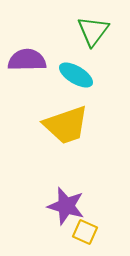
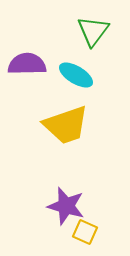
purple semicircle: moved 4 px down
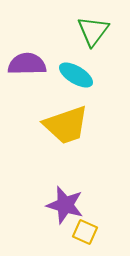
purple star: moved 1 px left, 1 px up
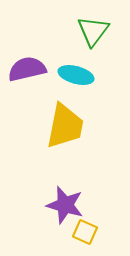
purple semicircle: moved 5 px down; rotated 12 degrees counterclockwise
cyan ellipse: rotated 16 degrees counterclockwise
yellow trapezoid: moved 1 px left, 1 px down; rotated 60 degrees counterclockwise
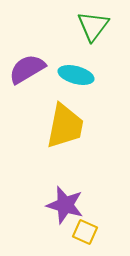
green triangle: moved 5 px up
purple semicircle: rotated 18 degrees counterclockwise
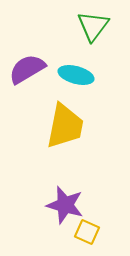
yellow square: moved 2 px right
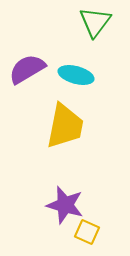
green triangle: moved 2 px right, 4 px up
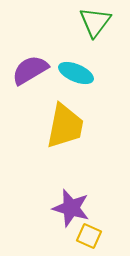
purple semicircle: moved 3 px right, 1 px down
cyan ellipse: moved 2 px up; rotated 8 degrees clockwise
purple star: moved 6 px right, 3 px down
yellow square: moved 2 px right, 4 px down
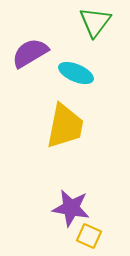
purple semicircle: moved 17 px up
purple star: rotated 6 degrees counterclockwise
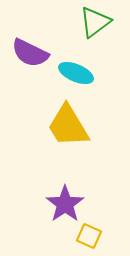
green triangle: rotated 16 degrees clockwise
purple semicircle: rotated 123 degrees counterclockwise
yellow trapezoid: moved 3 px right; rotated 138 degrees clockwise
purple star: moved 6 px left, 4 px up; rotated 27 degrees clockwise
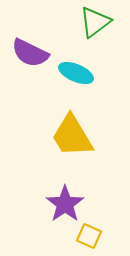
yellow trapezoid: moved 4 px right, 10 px down
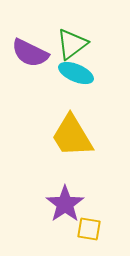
green triangle: moved 23 px left, 22 px down
yellow square: moved 7 px up; rotated 15 degrees counterclockwise
